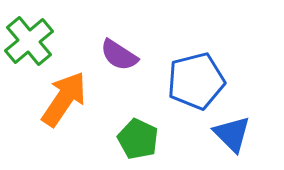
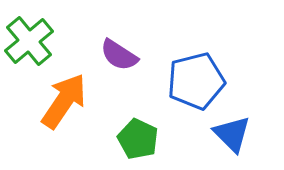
orange arrow: moved 2 px down
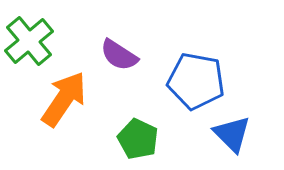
blue pentagon: rotated 24 degrees clockwise
orange arrow: moved 2 px up
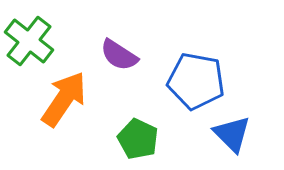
green cross: rotated 12 degrees counterclockwise
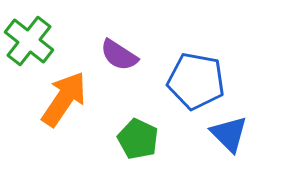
blue triangle: moved 3 px left
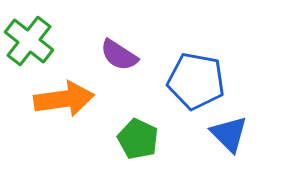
orange arrow: rotated 48 degrees clockwise
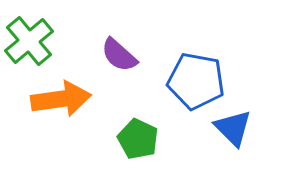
green cross: rotated 12 degrees clockwise
purple semicircle: rotated 9 degrees clockwise
orange arrow: moved 3 px left
blue triangle: moved 4 px right, 6 px up
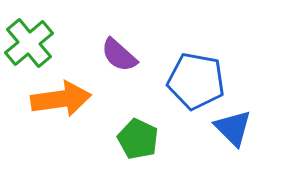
green cross: moved 2 px down
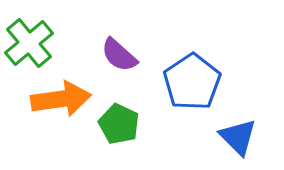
blue pentagon: moved 4 px left, 1 px down; rotated 28 degrees clockwise
blue triangle: moved 5 px right, 9 px down
green pentagon: moved 19 px left, 15 px up
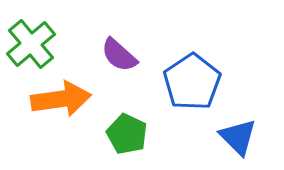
green cross: moved 2 px right, 1 px down
green pentagon: moved 8 px right, 10 px down
